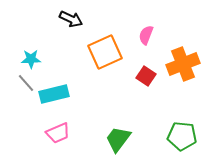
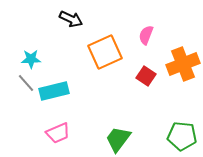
cyan rectangle: moved 3 px up
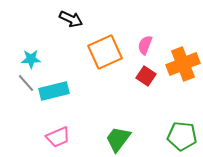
pink semicircle: moved 1 px left, 10 px down
pink trapezoid: moved 4 px down
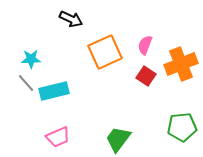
orange cross: moved 2 px left
green pentagon: moved 9 px up; rotated 12 degrees counterclockwise
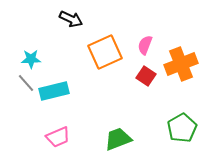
green pentagon: moved 1 px down; rotated 24 degrees counterclockwise
green trapezoid: rotated 32 degrees clockwise
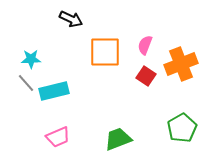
orange square: rotated 24 degrees clockwise
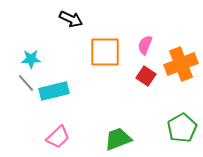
pink trapezoid: rotated 20 degrees counterclockwise
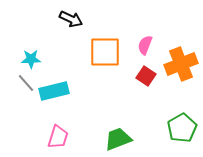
pink trapezoid: rotated 30 degrees counterclockwise
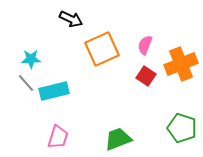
orange square: moved 3 px left, 3 px up; rotated 24 degrees counterclockwise
green pentagon: rotated 24 degrees counterclockwise
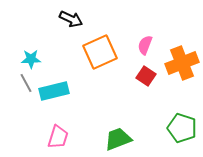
orange square: moved 2 px left, 3 px down
orange cross: moved 1 px right, 1 px up
gray line: rotated 12 degrees clockwise
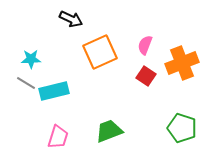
gray line: rotated 30 degrees counterclockwise
green trapezoid: moved 9 px left, 8 px up
